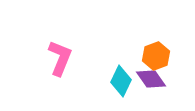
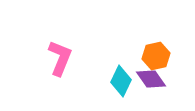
orange hexagon: rotated 8 degrees clockwise
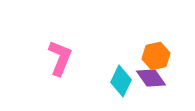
purple diamond: moved 1 px up
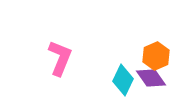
orange hexagon: rotated 12 degrees counterclockwise
cyan diamond: moved 2 px right, 1 px up
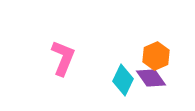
pink L-shape: moved 3 px right
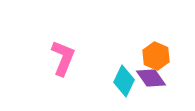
orange hexagon: rotated 12 degrees counterclockwise
cyan diamond: moved 1 px right, 1 px down
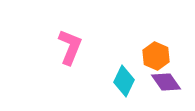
pink L-shape: moved 7 px right, 11 px up
purple diamond: moved 15 px right, 4 px down
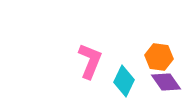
pink L-shape: moved 20 px right, 14 px down
orange hexagon: moved 3 px right, 1 px down; rotated 16 degrees counterclockwise
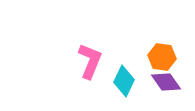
orange hexagon: moved 3 px right
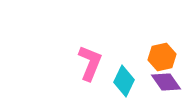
orange hexagon: rotated 20 degrees counterclockwise
pink L-shape: moved 2 px down
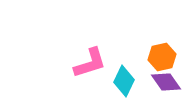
pink L-shape: rotated 51 degrees clockwise
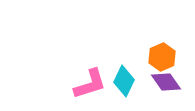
orange hexagon: rotated 12 degrees counterclockwise
pink L-shape: moved 21 px down
